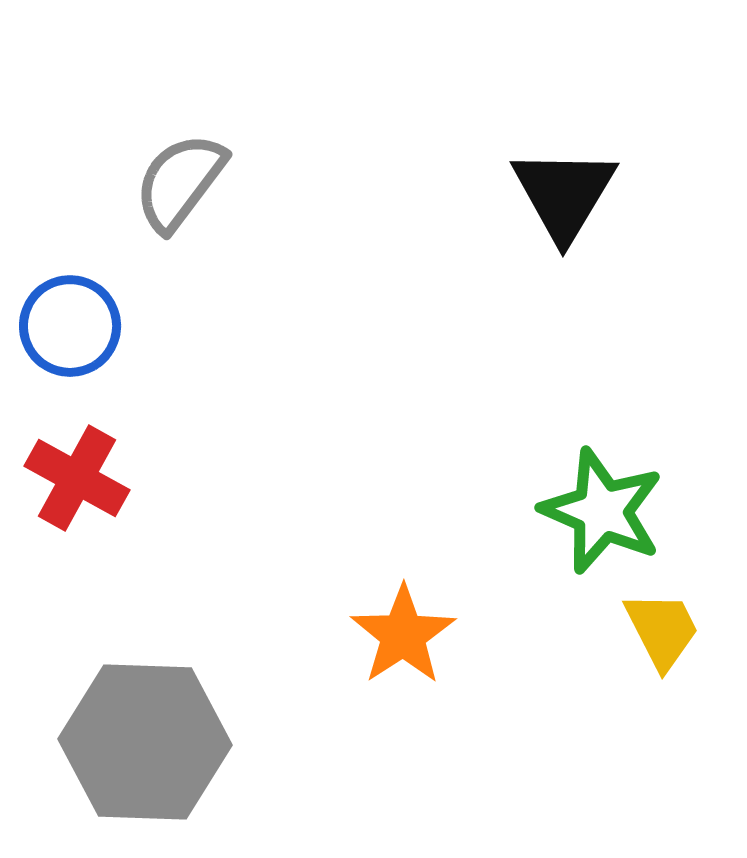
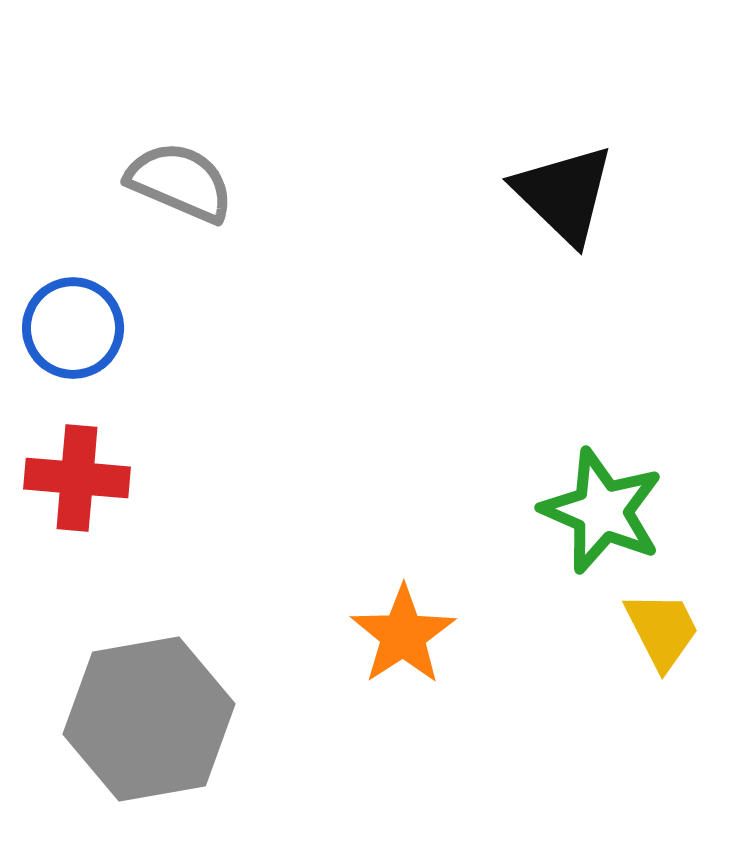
gray semicircle: rotated 76 degrees clockwise
black triangle: rotated 17 degrees counterclockwise
blue circle: moved 3 px right, 2 px down
red cross: rotated 24 degrees counterclockwise
gray hexagon: moved 4 px right, 23 px up; rotated 12 degrees counterclockwise
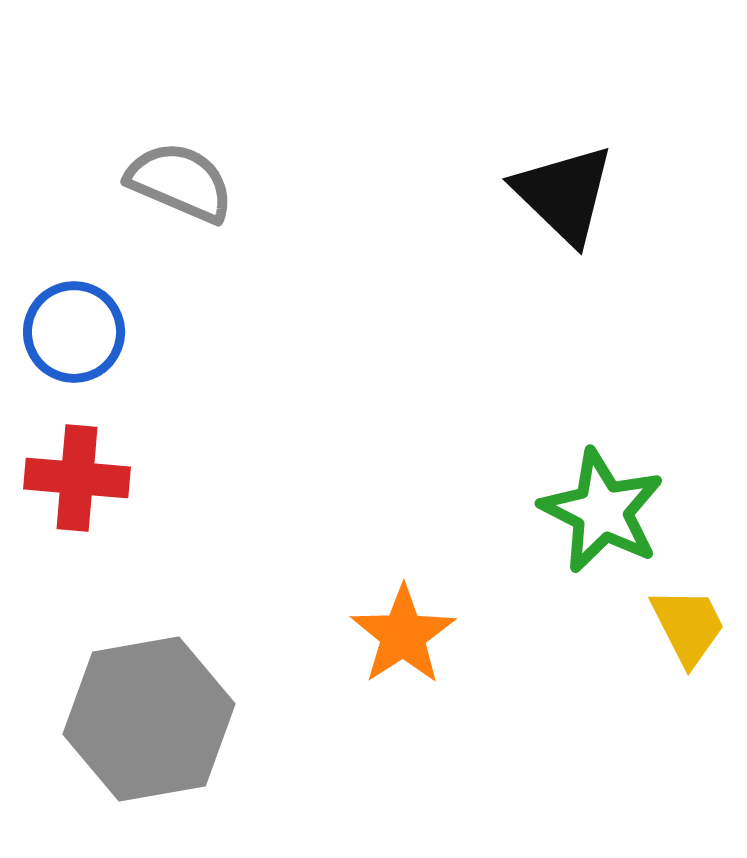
blue circle: moved 1 px right, 4 px down
green star: rotated 4 degrees clockwise
yellow trapezoid: moved 26 px right, 4 px up
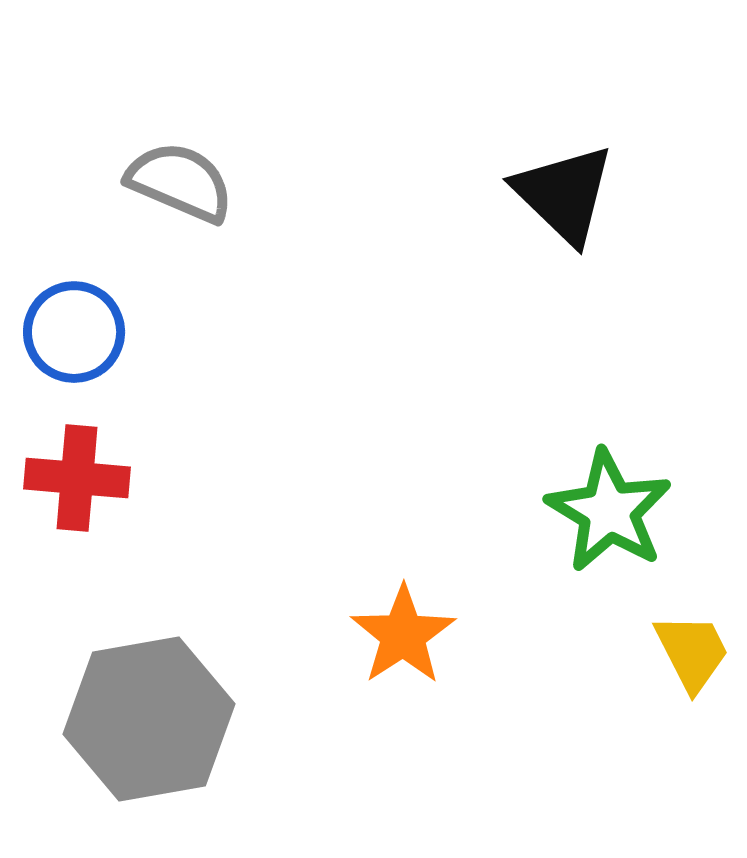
green star: moved 7 px right; rotated 4 degrees clockwise
yellow trapezoid: moved 4 px right, 26 px down
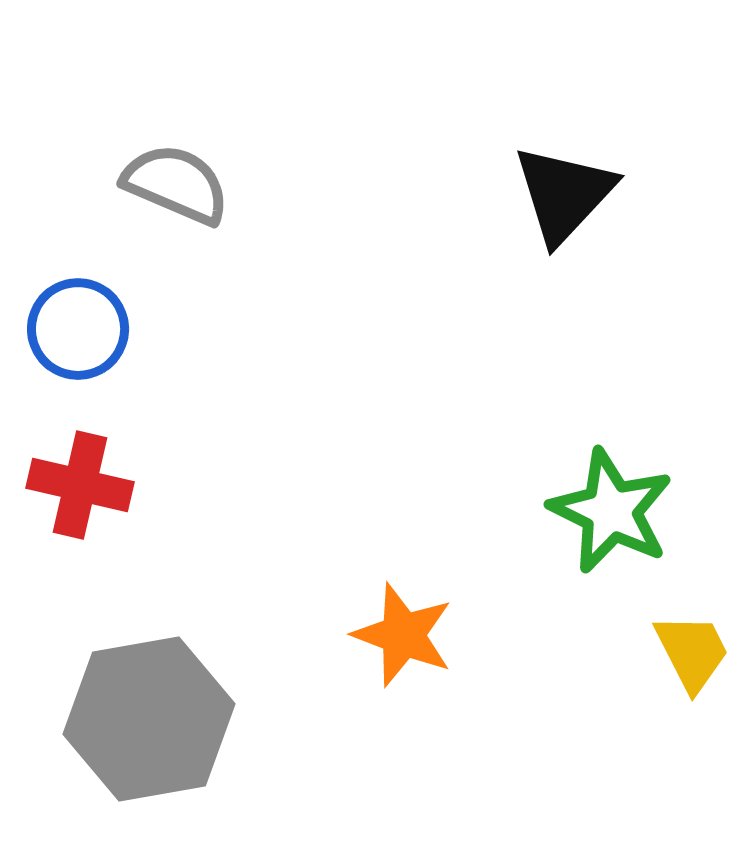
gray semicircle: moved 4 px left, 2 px down
black triangle: rotated 29 degrees clockwise
blue circle: moved 4 px right, 3 px up
red cross: moved 3 px right, 7 px down; rotated 8 degrees clockwise
green star: moved 2 px right; rotated 5 degrees counterclockwise
orange star: rotated 18 degrees counterclockwise
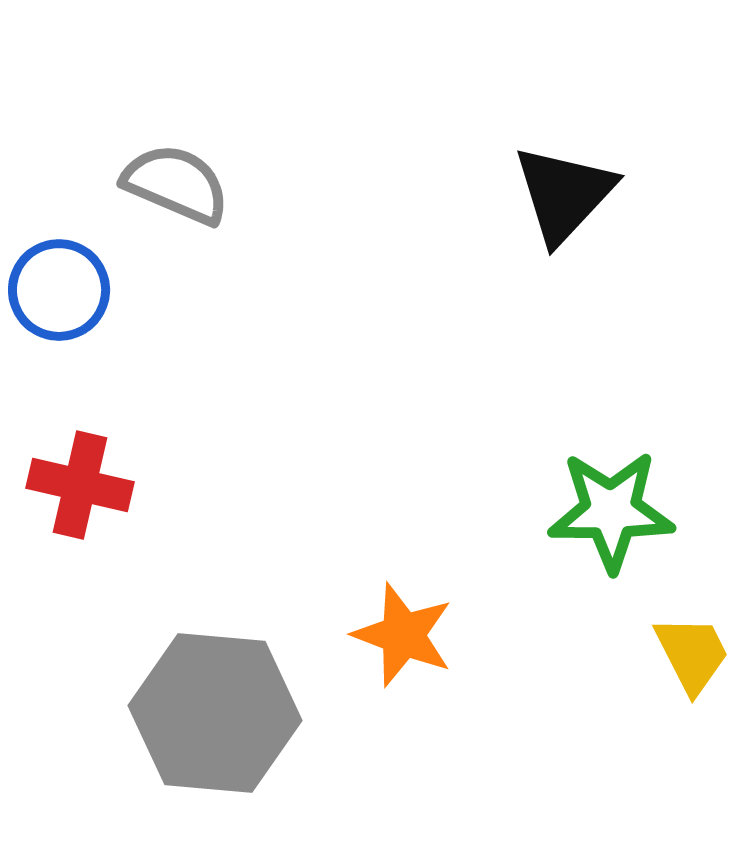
blue circle: moved 19 px left, 39 px up
green star: rotated 26 degrees counterclockwise
yellow trapezoid: moved 2 px down
gray hexagon: moved 66 px right, 6 px up; rotated 15 degrees clockwise
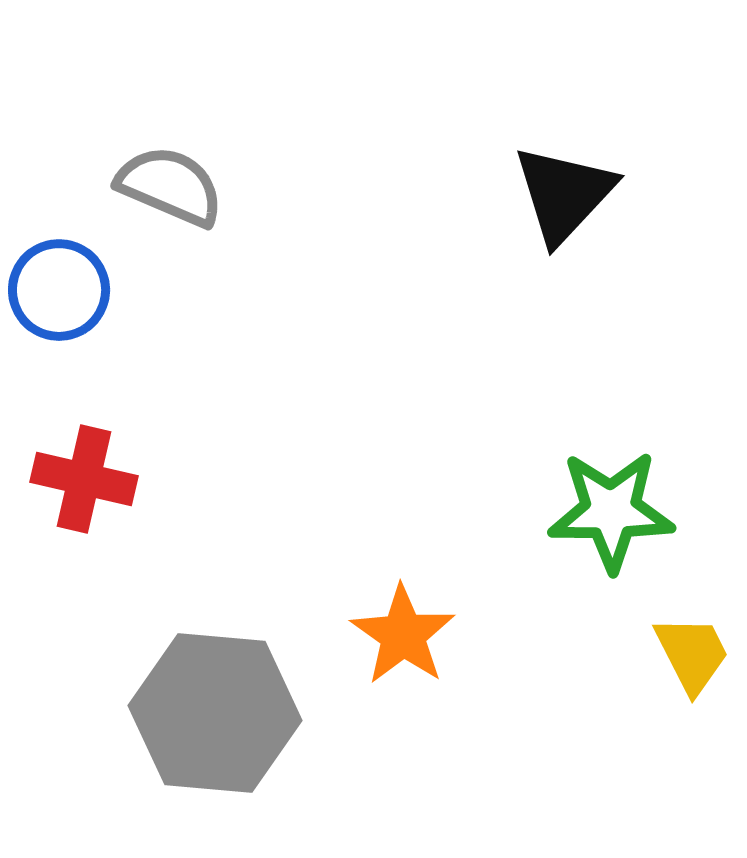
gray semicircle: moved 6 px left, 2 px down
red cross: moved 4 px right, 6 px up
orange star: rotated 14 degrees clockwise
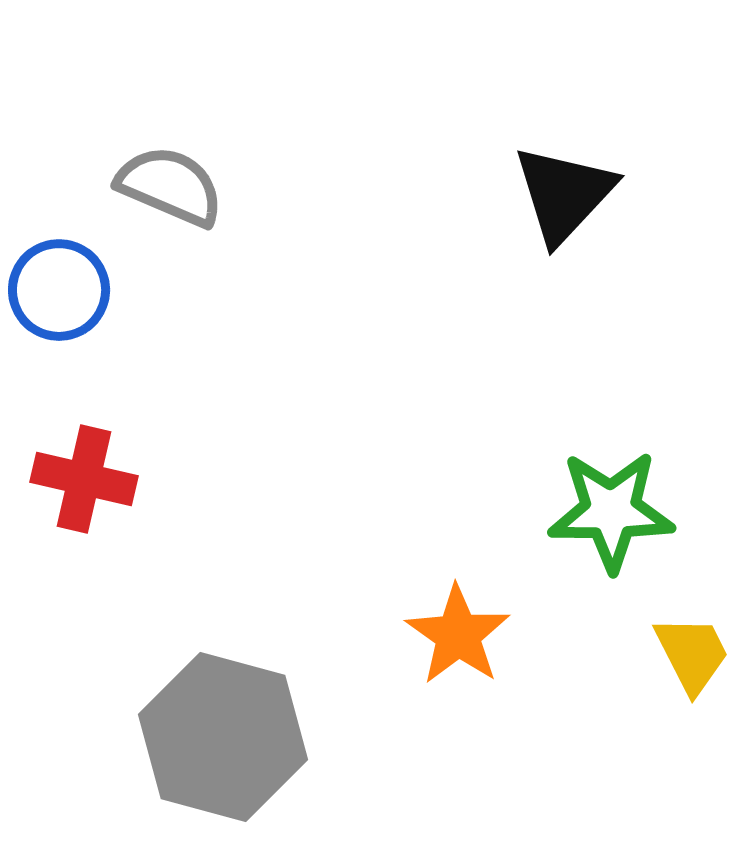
orange star: moved 55 px right
gray hexagon: moved 8 px right, 24 px down; rotated 10 degrees clockwise
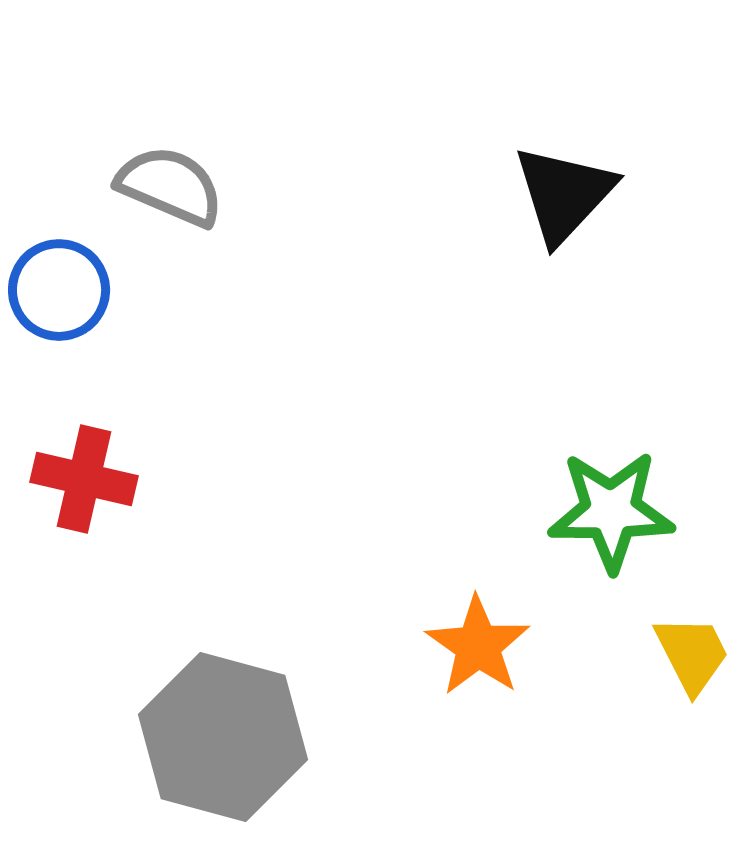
orange star: moved 20 px right, 11 px down
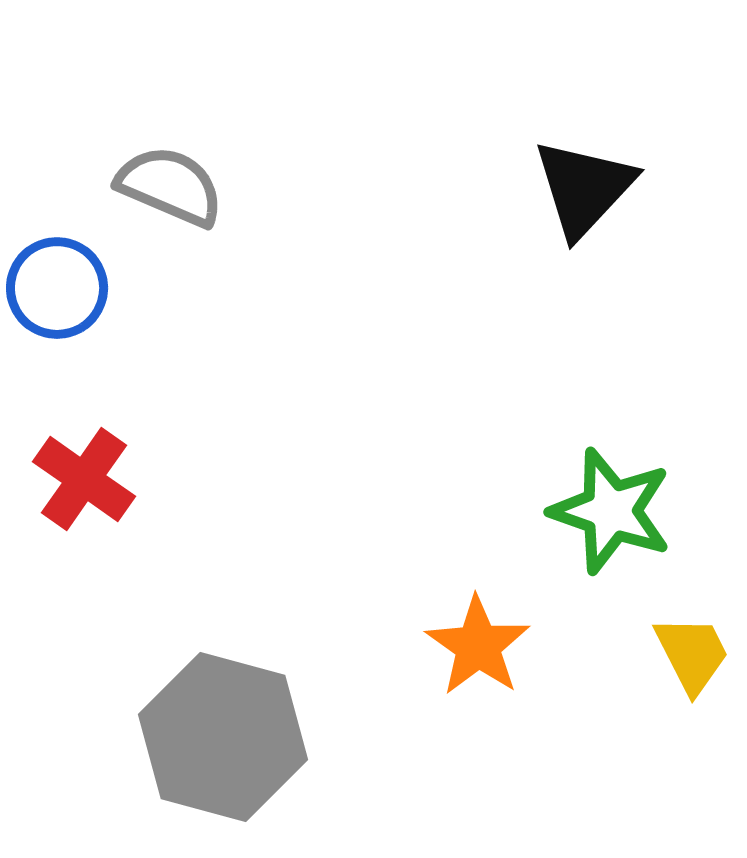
black triangle: moved 20 px right, 6 px up
blue circle: moved 2 px left, 2 px up
red cross: rotated 22 degrees clockwise
green star: rotated 19 degrees clockwise
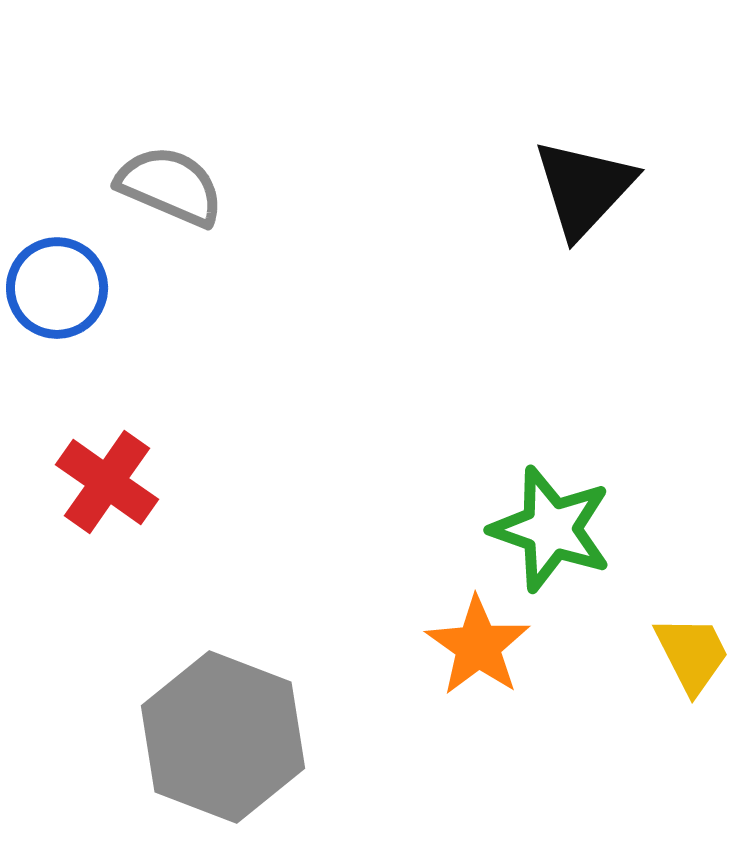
red cross: moved 23 px right, 3 px down
green star: moved 60 px left, 18 px down
gray hexagon: rotated 6 degrees clockwise
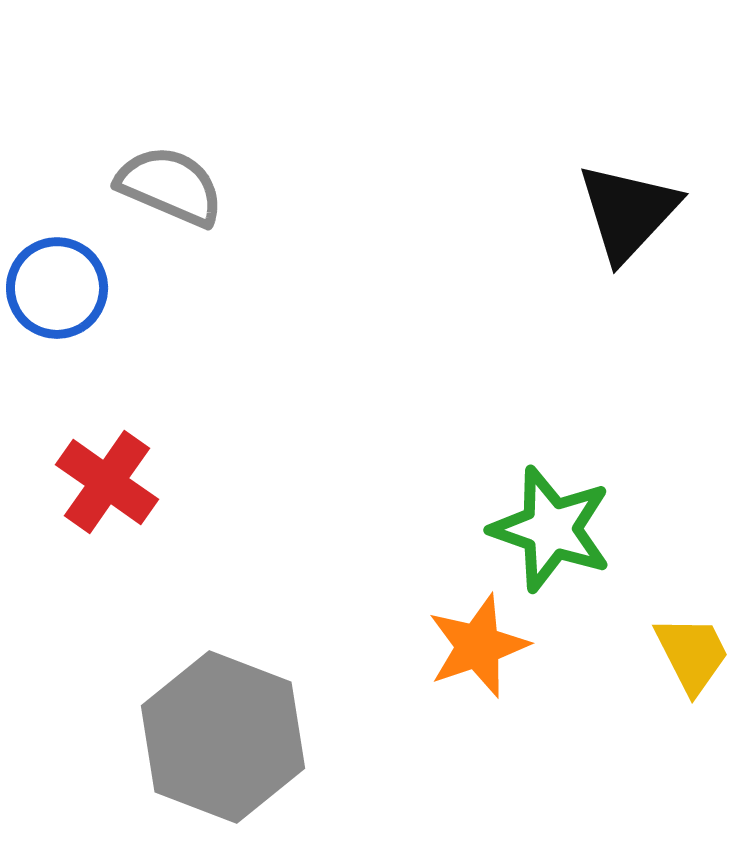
black triangle: moved 44 px right, 24 px down
orange star: rotated 18 degrees clockwise
